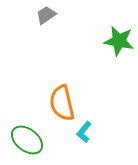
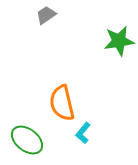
green star: rotated 20 degrees counterclockwise
cyan L-shape: moved 1 px left, 1 px down
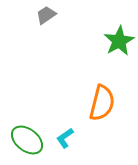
green star: rotated 20 degrees counterclockwise
orange semicircle: moved 40 px right; rotated 153 degrees counterclockwise
cyan L-shape: moved 18 px left, 5 px down; rotated 15 degrees clockwise
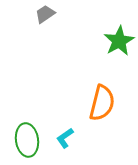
gray trapezoid: moved 1 px left, 1 px up
green ellipse: rotated 44 degrees clockwise
